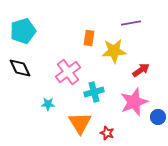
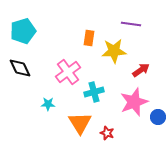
purple line: moved 1 px down; rotated 18 degrees clockwise
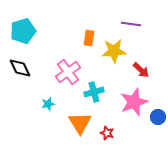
red arrow: rotated 78 degrees clockwise
cyan star: rotated 16 degrees counterclockwise
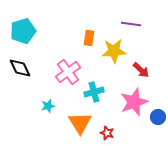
cyan star: moved 2 px down
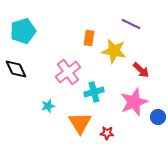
purple line: rotated 18 degrees clockwise
yellow star: rotated 15 degrees clockwise
black diamond: moved 4 px left, 1 px down
red star: rotated 16 degrees counterclockwise
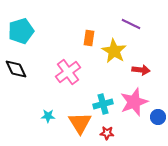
cyan pentagon: moved 2 px left
yellow star: rotated 20 degrees clockwise
red arrow: rotated 36 degrees counterclockwise
cyan cross: moved 9 px right, 12 px down
cyan star: moved 10 px down; rotated 16 degrees clockwise
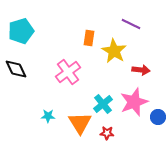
cyan cross: rotated 24 degrees counterclockwise
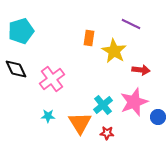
pink cross: moved 16 px left, 7 px down
cyan cross: moved 1 px down
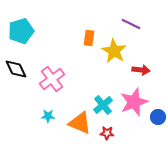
orange triangle: rotated 35 degrees counterclockwise
